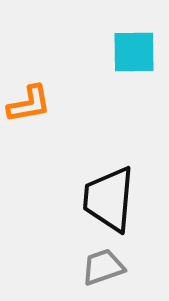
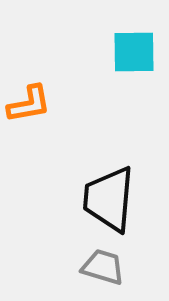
gray trapezoid: rotated 36 degrees clockwise
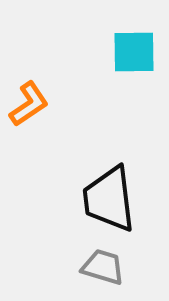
orange L-shape: rotated 24 degrees counterclockwise
black trapezoid: rotated 12 degrees counterclockwise
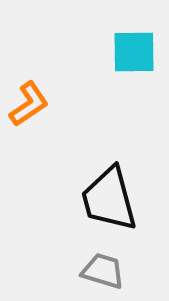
black trapezoid: rotated 8 degrees counterclockwise
gray trapezoid: moved 4 px down
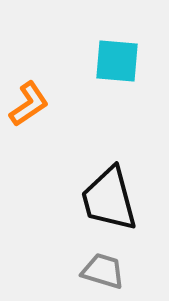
cyan square: moved 17 px left, 9 px down; rotated 6 degrees clockwise
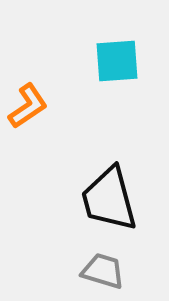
cyan square: rotated 9 degrees counterclockwise
orange L-shape: moved 1 px left, 2 px down
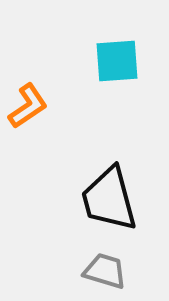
gray trapezoid: moved 2 px right
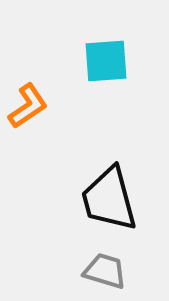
cyan square: moved 11 px left
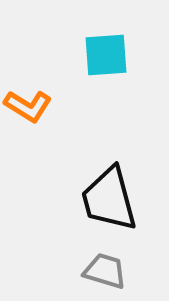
cyan square: moved 6 px up
orange L-shape: rotated 66 degrees clockwise
